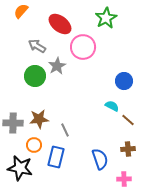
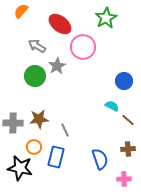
orange circle: moved 2 px down
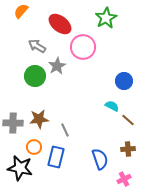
pink cross: rotated 24 degrees counterclockwise
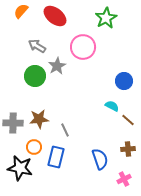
red ellipse: moved 5 px left, 8 px up
